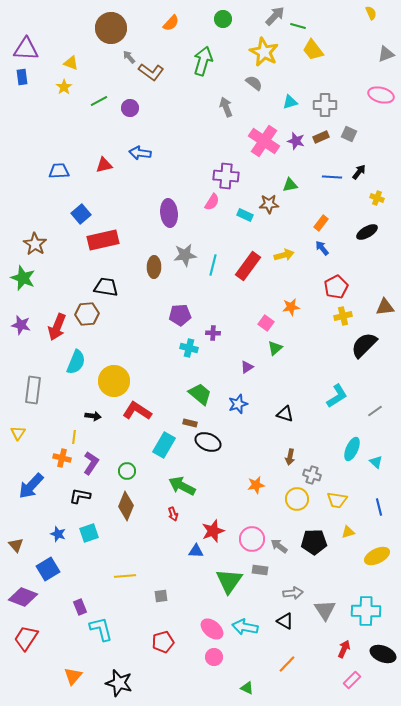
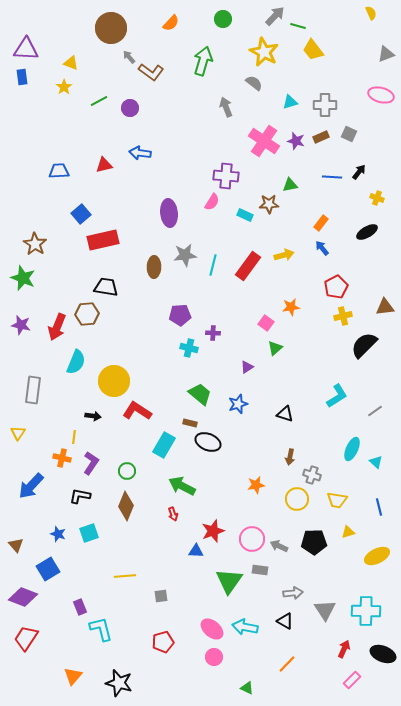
gray arrow at (279, 546): rotated 12 degrees counterclockwise
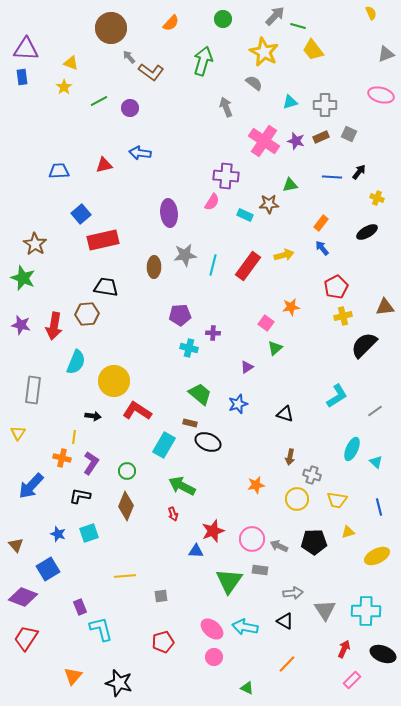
red arrow at (57, 327): moved 3 px left, 1 px up; rotated 12 degrees counterclockwise
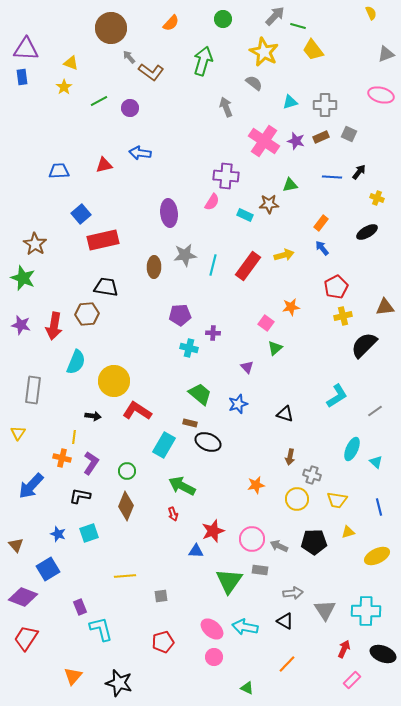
purple triangle at (247, 367): rotated 40 degrees counterclockwise
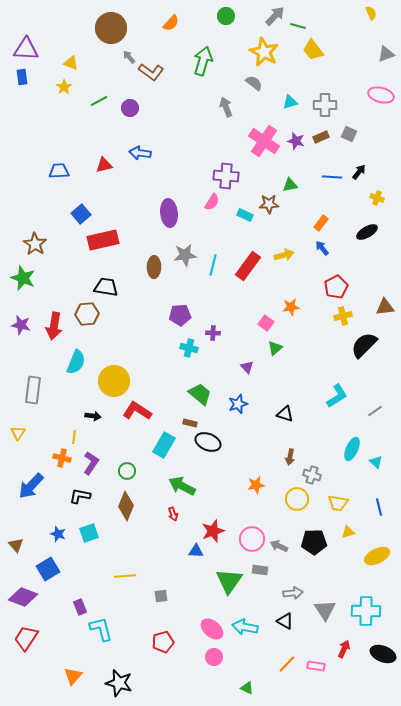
green circle at (223, 19): moved 3 px right, 3 px up
yellow trapezoid at (337, 500): moved 1 px right, 3 px down
pink rectangle at (352, 680): moved 36 px left, 14 px up; rotated 54 degrees clockwise
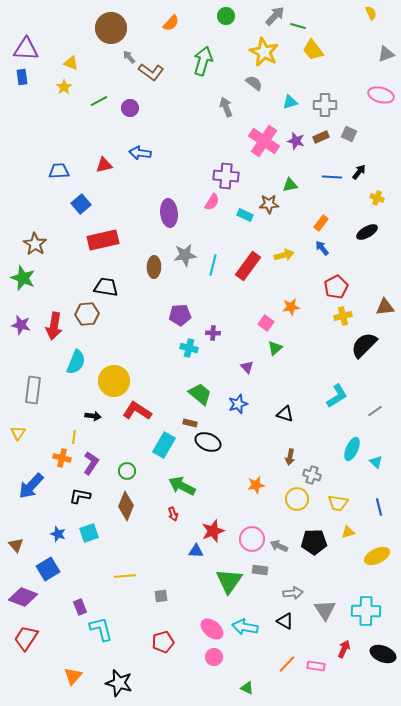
blue square at (81, 214): moved 10 px up
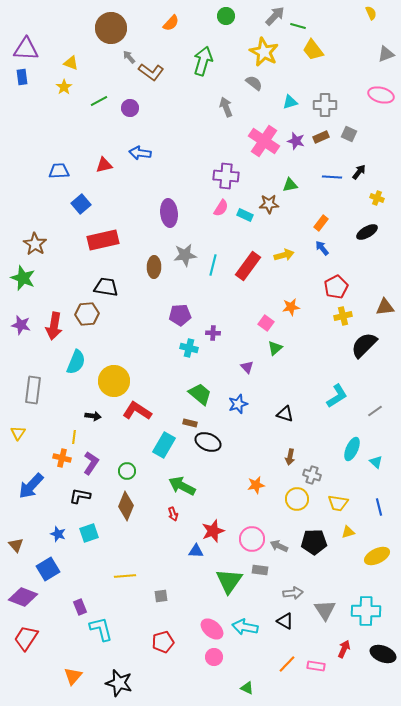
pink semicircle at (212, 202): moved 9 px right, 6 px down
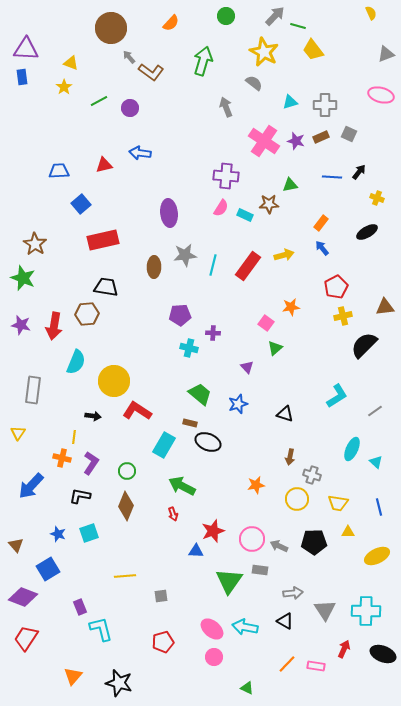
yellow triangle at (348, 532): rotated 16 degrees clockwise
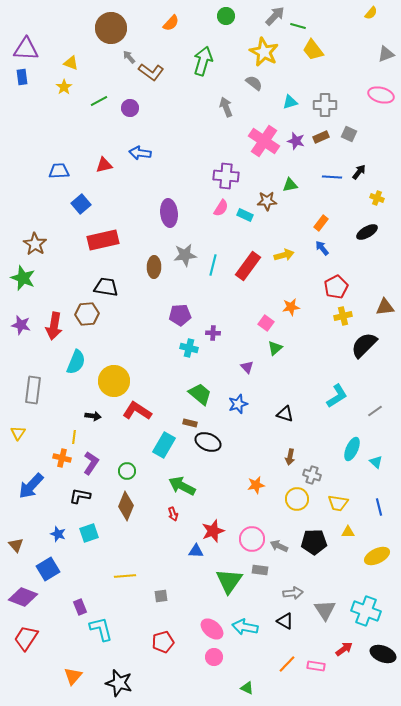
yellow semicircle at (371, 13): rotated 64 degrees clockwise
brown star at (269, 204): moved 2 px left, 3 px up
cyan cross at (366, 611): rotated 20 degrees clockwise
red arrow at (344, 649): rotated 30 degrees clockwise
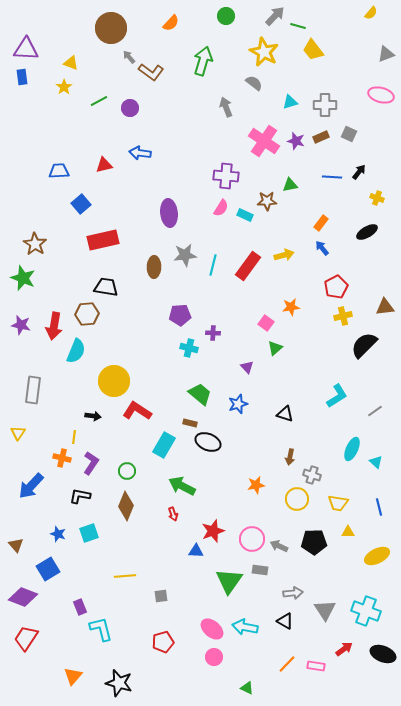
cyan semicircle at (76, 362): moved 11 px up
